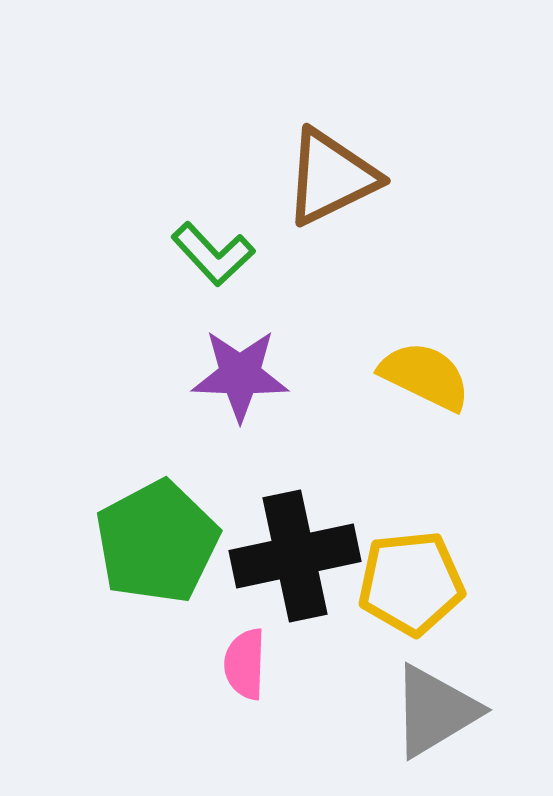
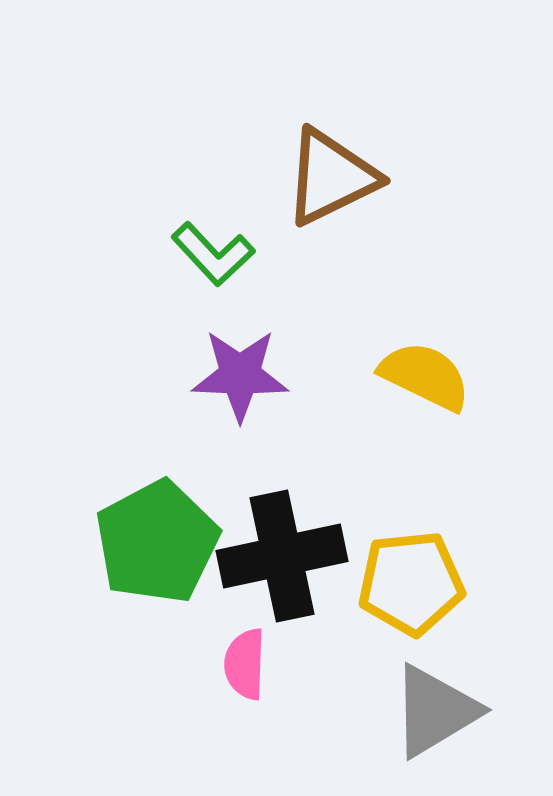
black cross: moved 13 px left
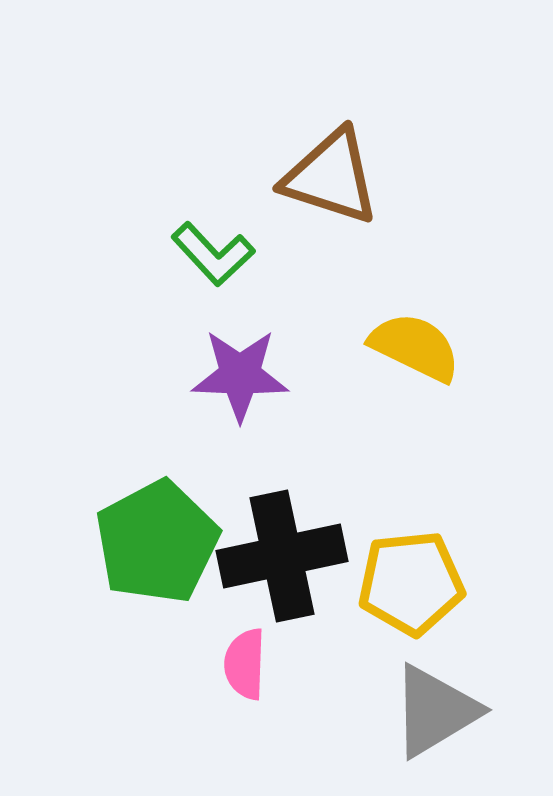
brown triangle: rotated 44 degrees clockwise
yellow semicircle: moved 10 px left, 29 px up
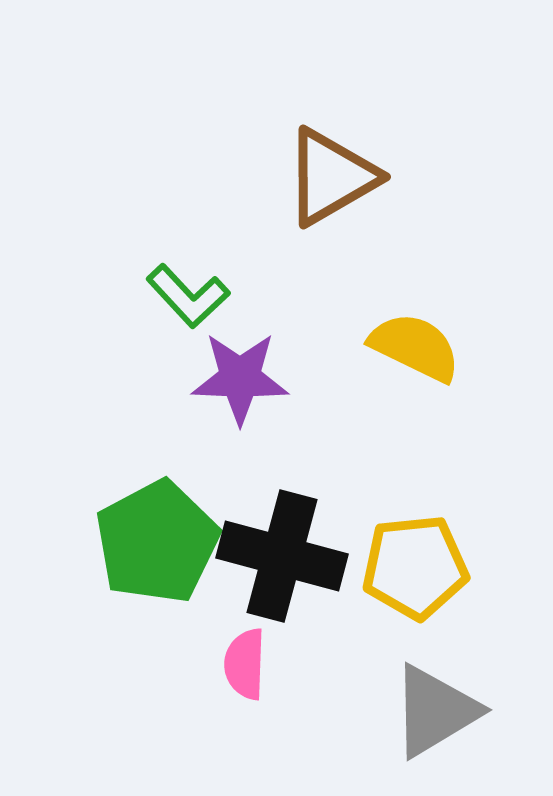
brown triangle: rotated 48 degrees counterclockwise
green L-shape: moved 25 px left, 42 px down
purple star: moved 3 px down
black cross: rotated 27 degrees clockwise
yellow pentagon: moved 4 px right, 16 px up
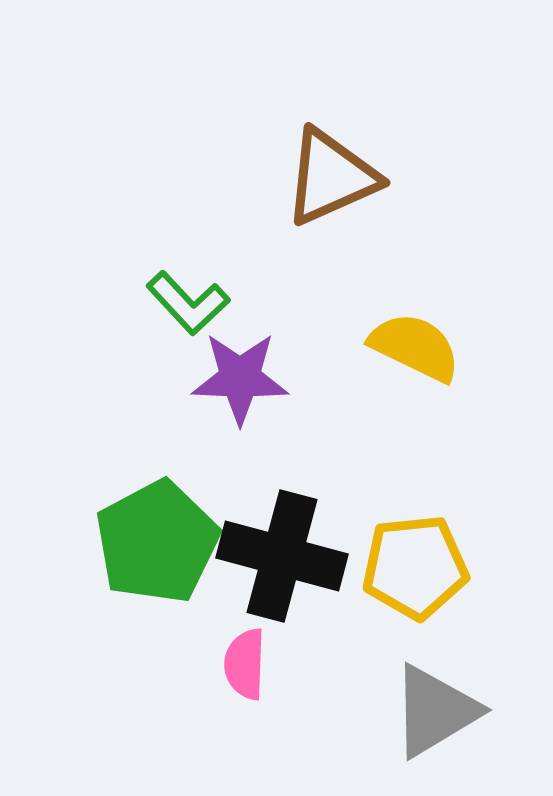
brown triangle: rotated 6 degrees clockwise
green L-shape: moved 7 px down
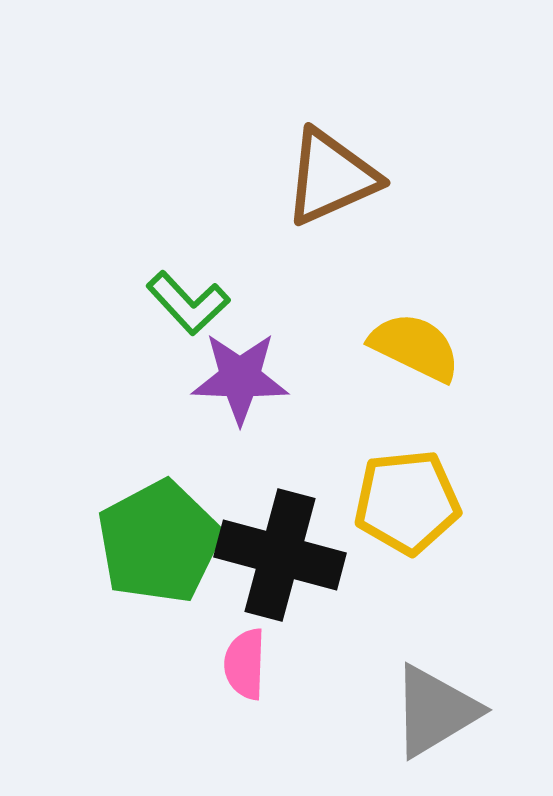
green pentagon: moved 2 px right
black cross: moved 2 px left, 1 px up
yellow pentagon: moved 8 px left, 65 px up
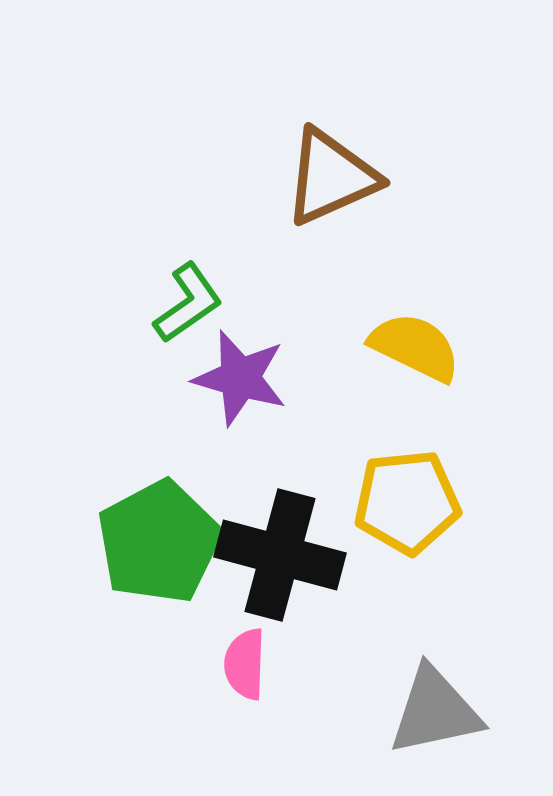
green L-shape: rotated 82 degrees counterclockwise
purple star: rotated 14 degrees clockwise
gray triangle: rotated 19 degrees clockwise
